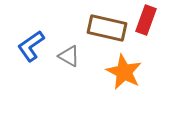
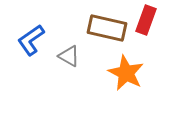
blue L-shape: moved 6 px up
orange star: moved 2 px right, 1 px down
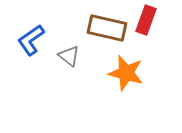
gray triangle: rotated 10 degrees clockwise
orange star: rotated 12 degrees counterclockwise
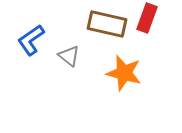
red rectangle: moved 1 px right, 2 px up
brown rectangle: moved 4 px up
orange star: moved 2 px left
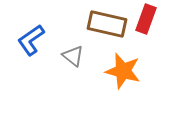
red rectangle: moved 1 px left, 1 px down
gray triangle: moved 4 px right
orange star: moved 1 px left, 2 px up
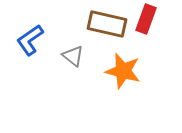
blue L-shape: moved 1 px left
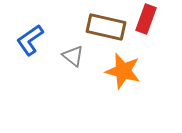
brown rectangle: moved 1 px left, 3 px down
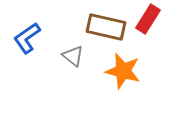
red rectangle: moved 2 px right; rotated 12 degrees clockwise
blue L-shape: moved 3 px left, 2 px up
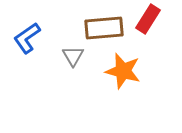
brown rectangle: moved 2 px left, 1 px down; rotated 18 degrees counterclockwise
gray triangle: rotated 20 degrees clockwise
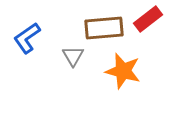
red rectangle: rotated 20 degrees clockwise
